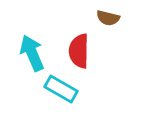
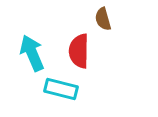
brown semicircle: moved 5 px left, 1 px down; rotated 60 degrees clockwise
cyan rectangle: rotated 16 degrees counterclockwise
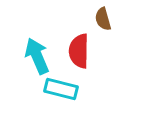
cyan arrow: moved 5 px right, 3 px down
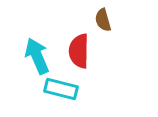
brown semicircle: moved 1 px down
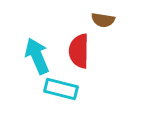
brown semicircle: rotated 65 degrees counterclockwise
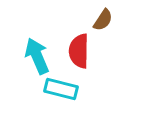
brown semicircle: rotated 65 degrees counterclockwise
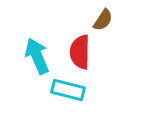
red semicircle: moved 1 px right, 1 px down
cyan rectangle: moved 7 px right, 1 px down
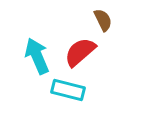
brown semicircle: rotated 60 degrees counterclockwise
red semicircle: rotated 48 degrees clockwise
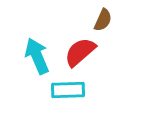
brown semicircle: rotated 50 degrees clockwise
cyan rectangle: rotated 16 degrees counterclockwise
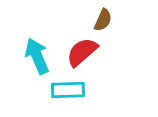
red semicircle: moved 2 px right
